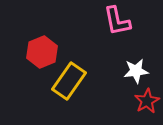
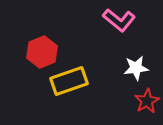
pink L-shape: moved 2 px right, 1 px up; rotated 40 degrees counterclockwise
white star: moved 3 px up
yellow rectangle: rotated 36 degrees clockwise
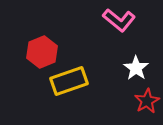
white star: rotated 30 degrees counterclockwise
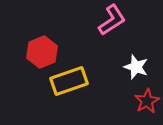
pink L-shape: moved 7 px left; rotated 72 degrees counterclockwise
white star: moved 1 px up; rotated 15 degrees counterclockwise
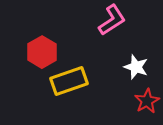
red hexagon: rotated 8 degrees counterclockwise
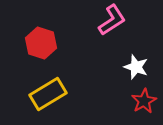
red hexagon: moved 1 px left, 9 px up; rotated 12 degrees counterclockwise
yellow rectangle: moved 21 px left, 13 px down; rotated 12 degrees counterclockwise
red star: moved 3 px left
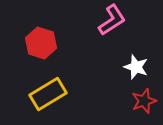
red star: rotated 10 degrees clockwise
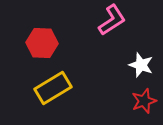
red hexagon: moved 1 px right; rotated 16 degrees counterclockwise
white star: moved 5 px right, 2 px up
yellow rectangle: moved 5 px right, 6 px up
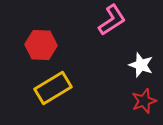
red hexagon: moved 1 px left, 2 px down
